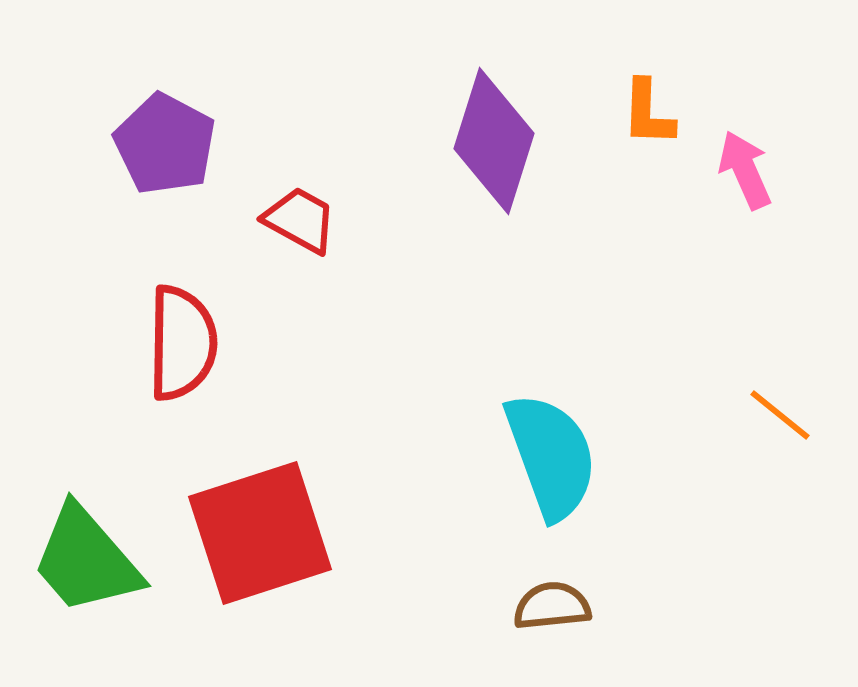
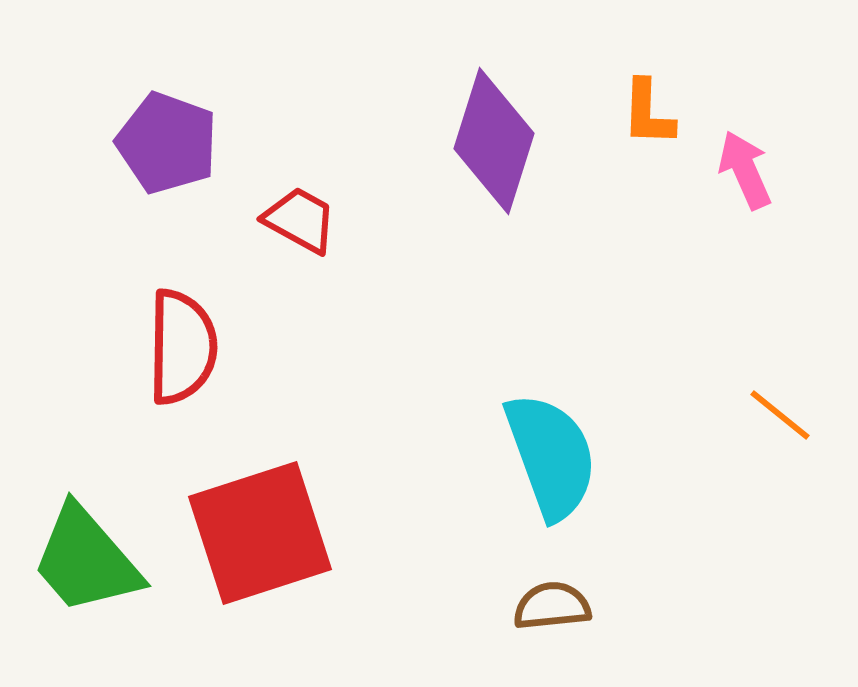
purple pentagon: moved 2 px right, 1 px up; rotated 8 degrees counterclockwise
red semicircle: moved 4 px down
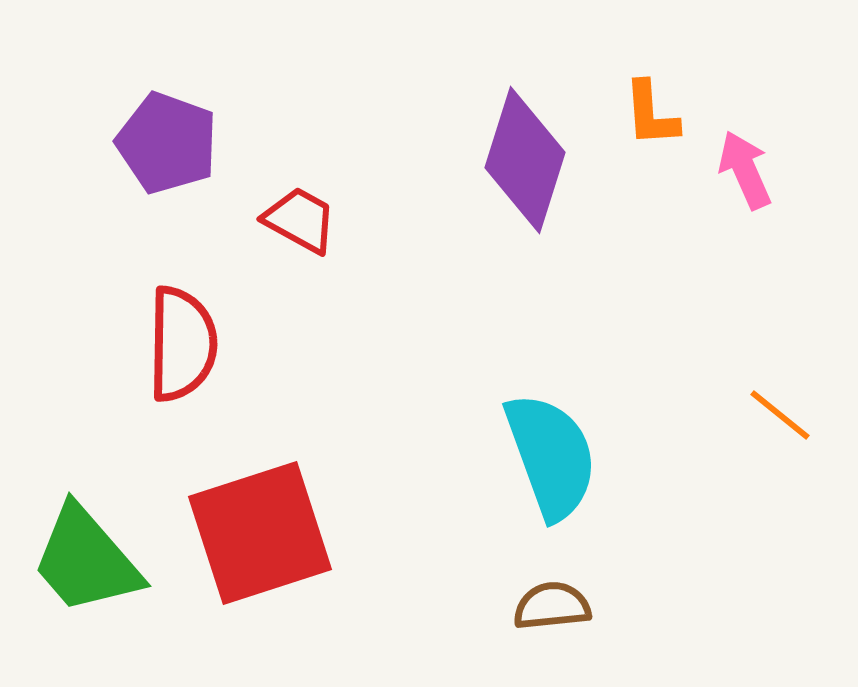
orange L-shape: moved 3 px right, 1 px down; rotated 6 degrees counterclockwise
purple diamond: moved 31 px right, 19 px down
red semicircle: moved 3 px up
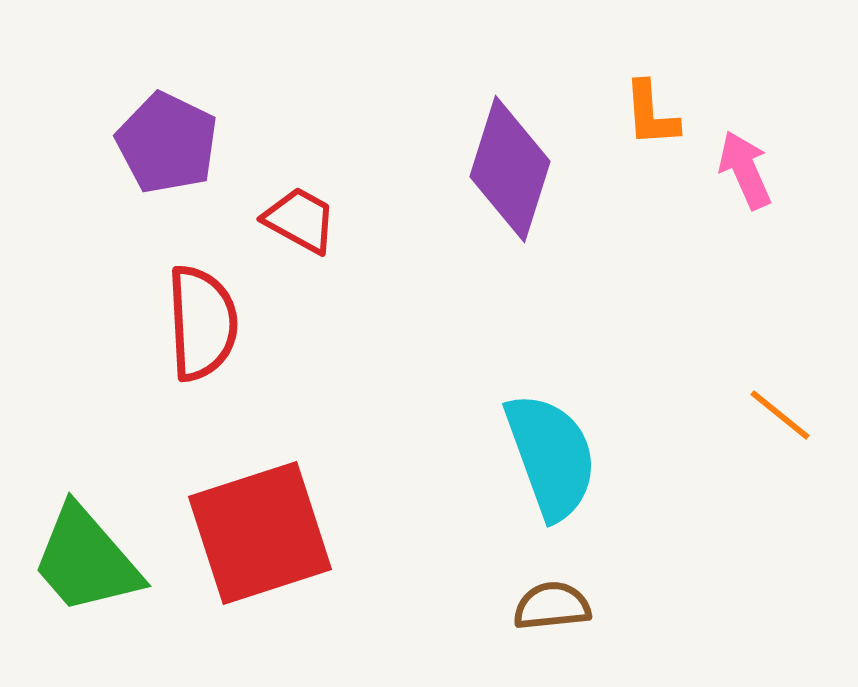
purple pentagon: rotated 6 degrees clockwise
purple diamond: moved 15 px left, 9 px down
red semicircle: moved 20 px right, 21 px up; rotated 4 degrees counterclockwise
